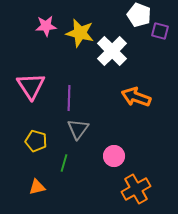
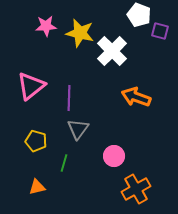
pink triangle: rotated 24 degrees clockwise
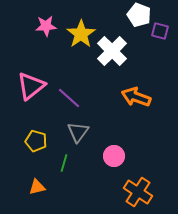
yellow star: moved 1 px right, 1 px down; rotated 24 degrees clockwise
purple line: rotated 50 degrees counterclockwise
gray triangle: moved 3 px down
orange cross: moved 2 px right, 3 px down; rotated 28 degrees counterclockwise
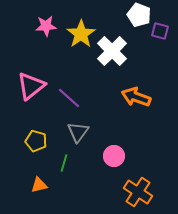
orange triangle: moved 2 px right, 2 px up
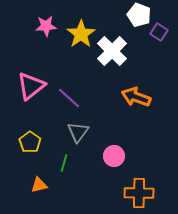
purple square: moved 1 px left, 1 px down; rotated 18 degrees clockwise
yellow pentagon: moved 6 px left, 1 px down; rotated 20 degrees clockwise
orange cross: moved 1 px right, 1 px down; rotated 32 degrees counterclockwise
